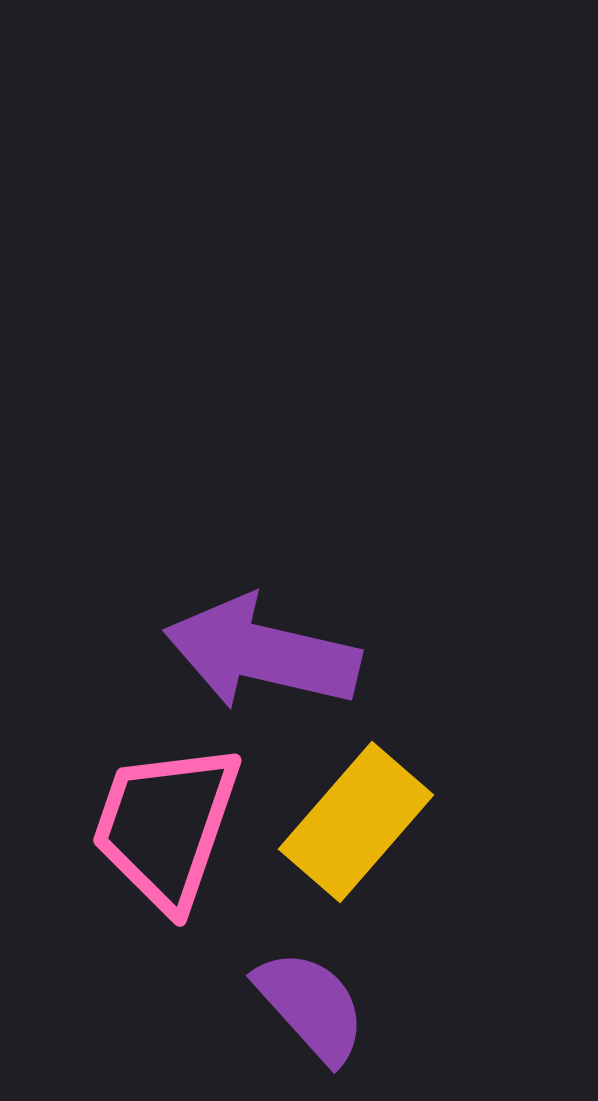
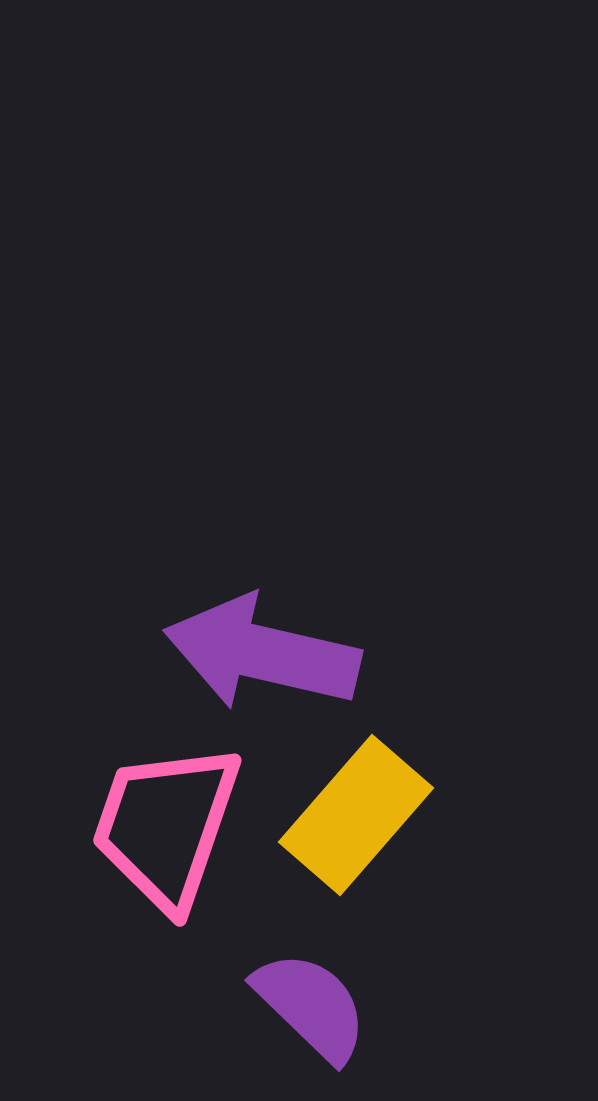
yellow rectangle: moved 7 px up
purple semicircle: rotated 4 degrees counterclockwise
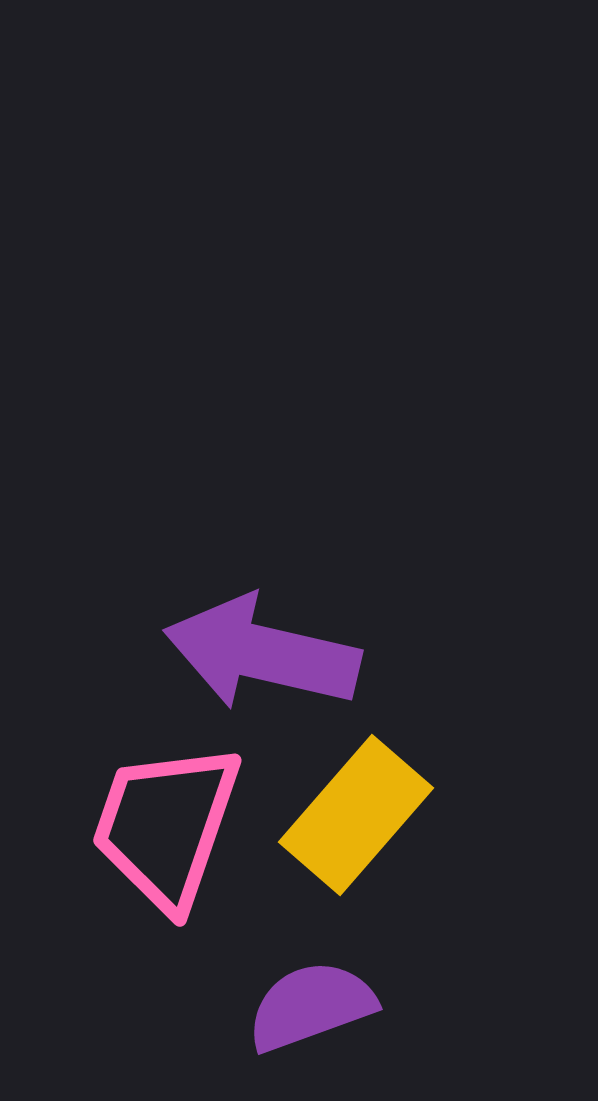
purple semicircle: rotated 64 degrees counterclockwise
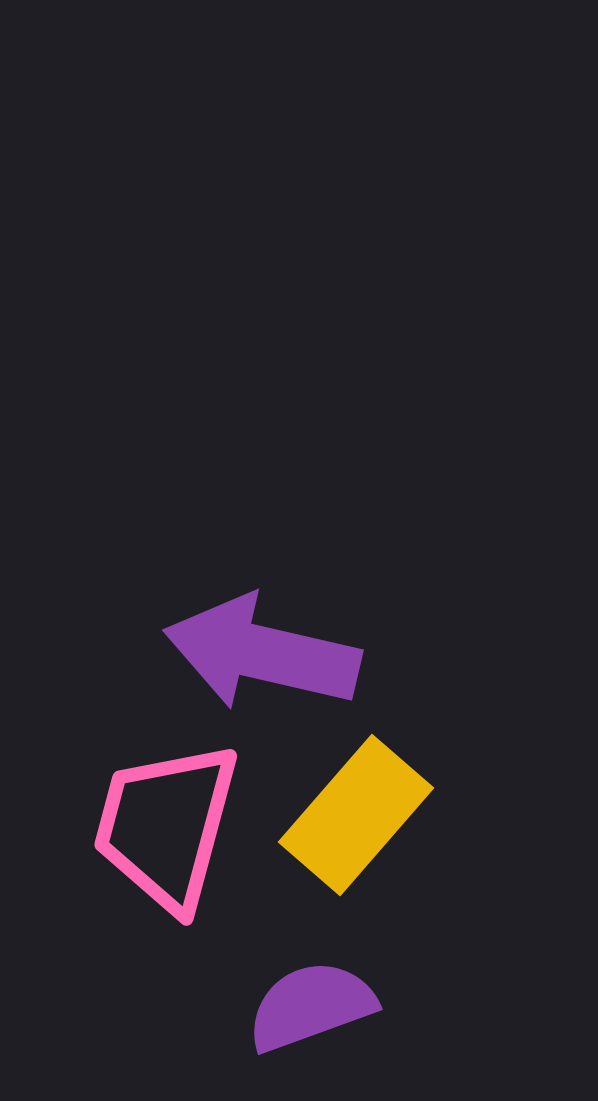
pink trapezoid: rotated 4 degrees counterclockwise
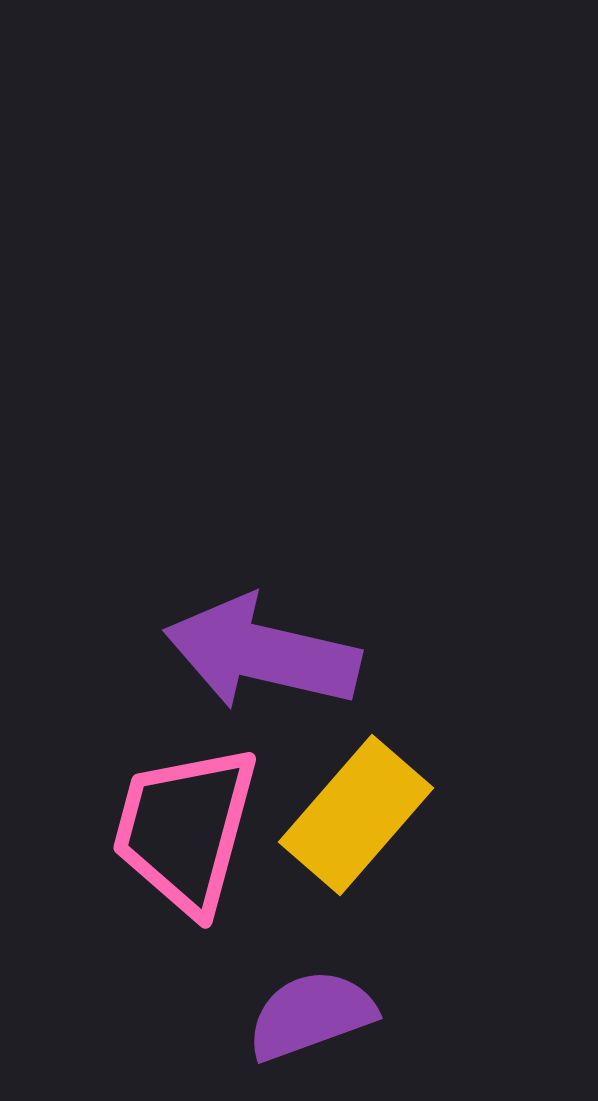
pink trapezoid: moved 19 px right, 3 px down
purple semicircle: moved 9 px down
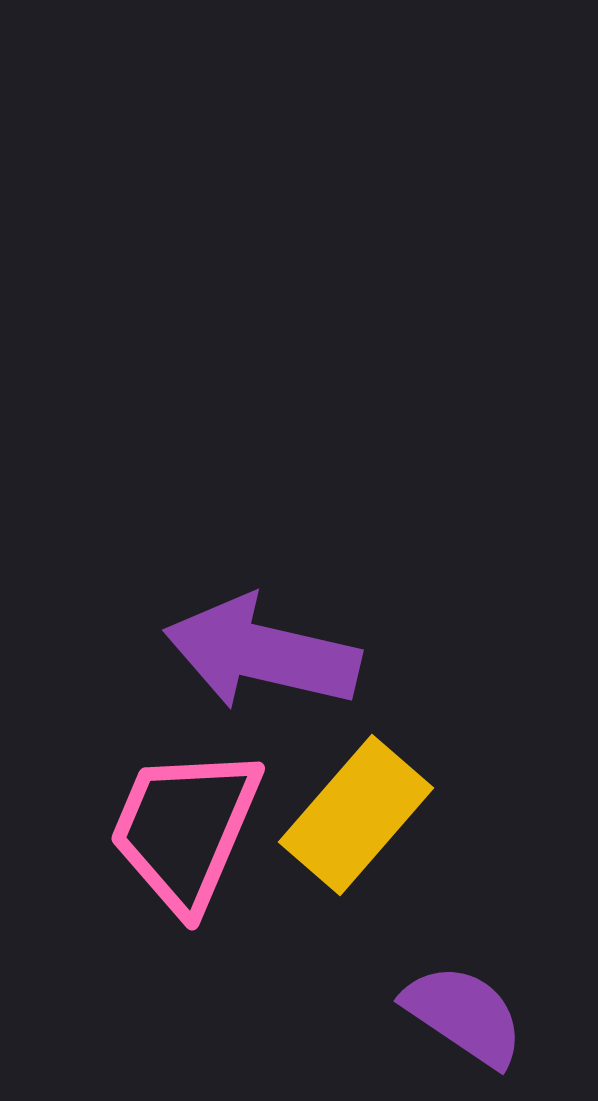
pink trapezoid: rotated 8 degrees clockwise
purple semicircle: moved 153 px right; rotated 54 degrees clockwise
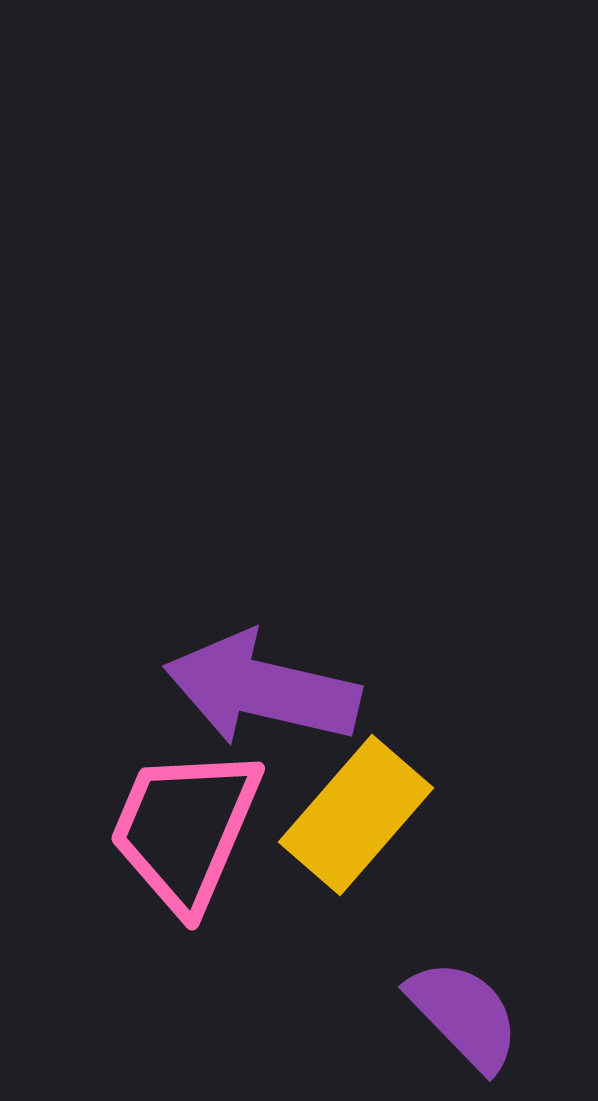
purple arrow: moved 36 px down
purple semicircle: rotated 12 degrees clockwise
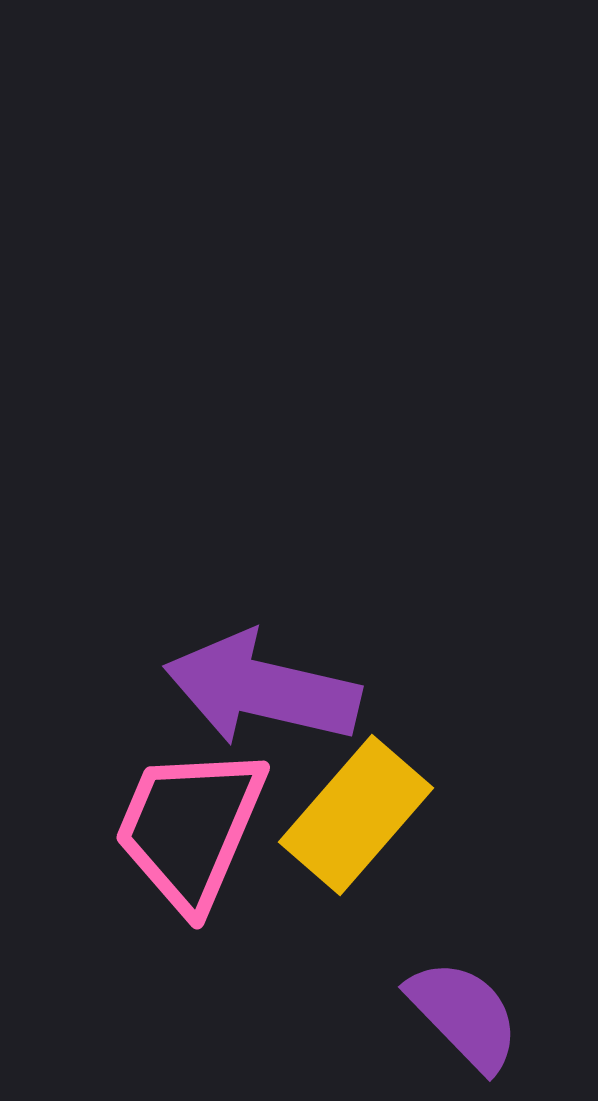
pink trapezoid: moved 5 px right, 1 px up
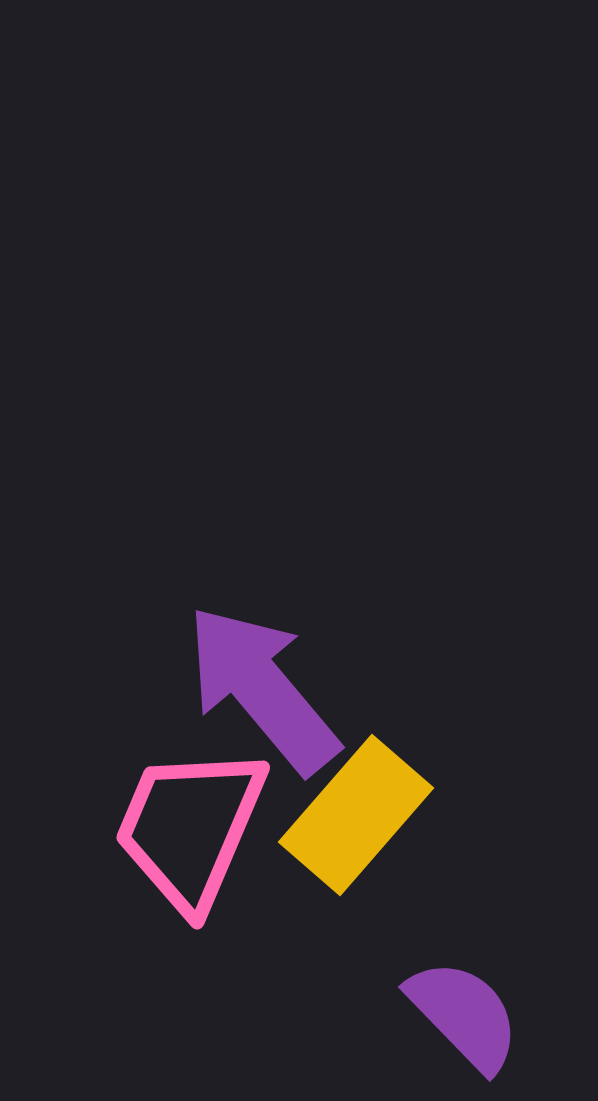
purple arrow: rotated 37 degrees clockwise
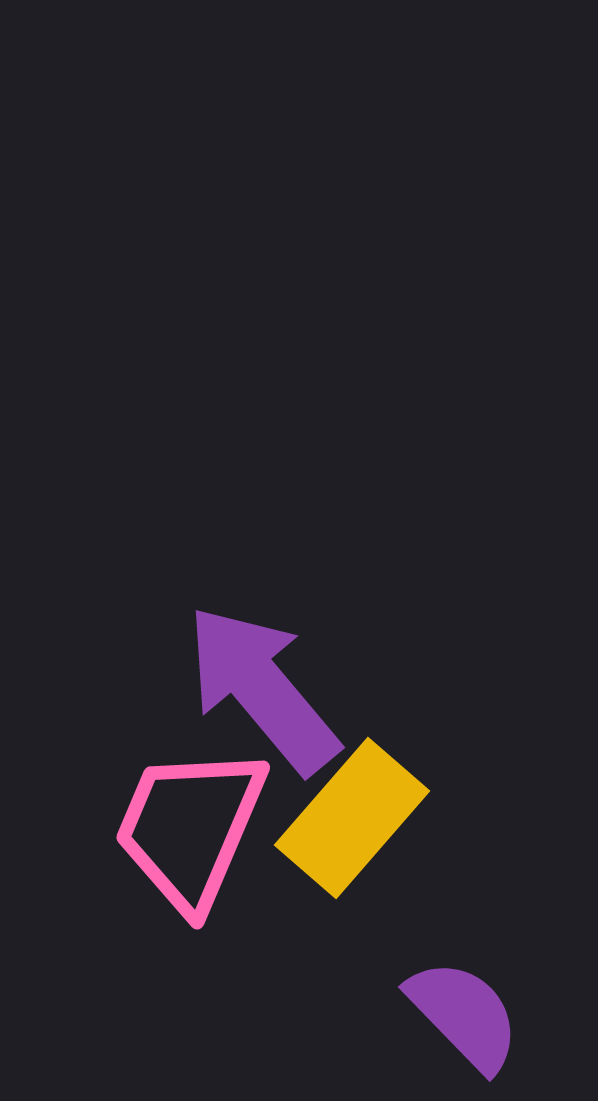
yellow rectangle: moved 4 px left, 3 px down
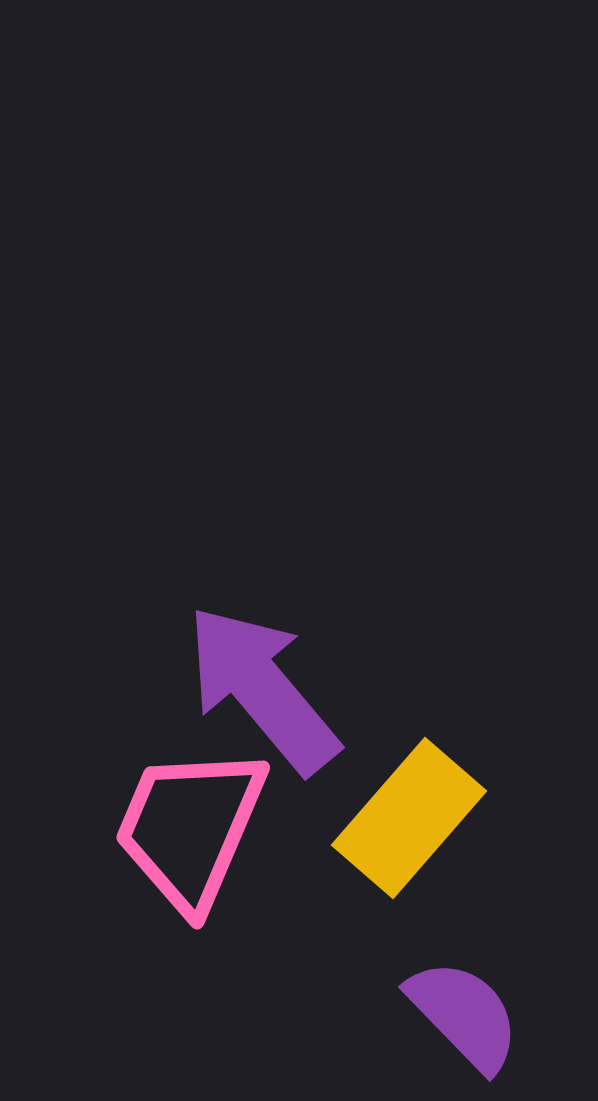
yellow rectangle: moved 57 px right
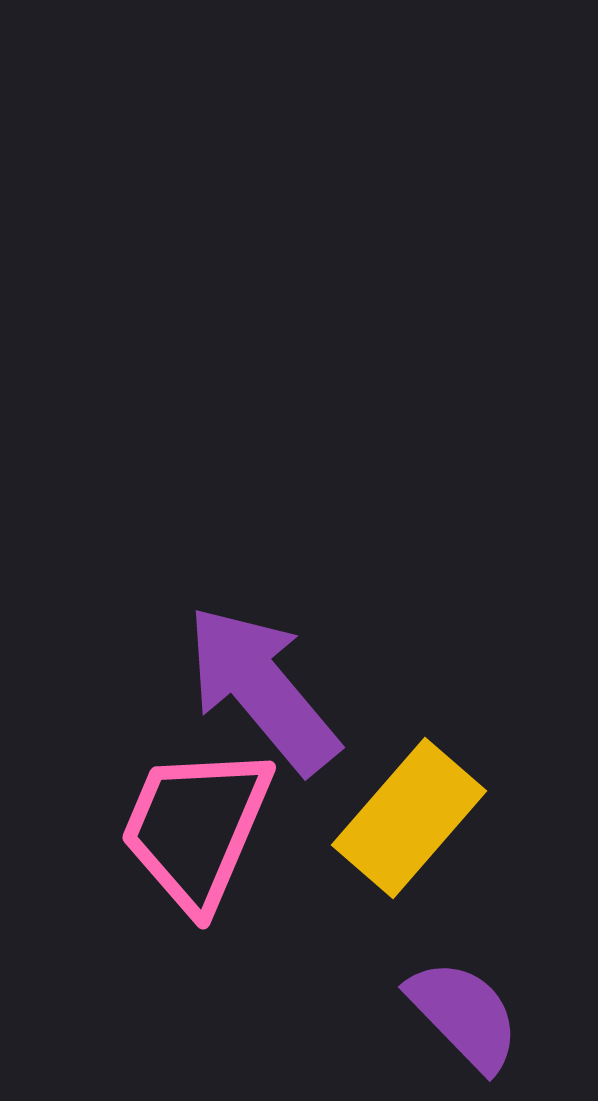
pink trapezoid: moved 6 px right
